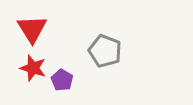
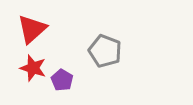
red triangle: rotated 20 degrees clockwise
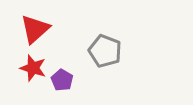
red triangle: moved 3 px right
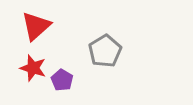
red triangle: moved 1 px right, 3 px up
gray pentagon: rotated 20 degrees clockwise
